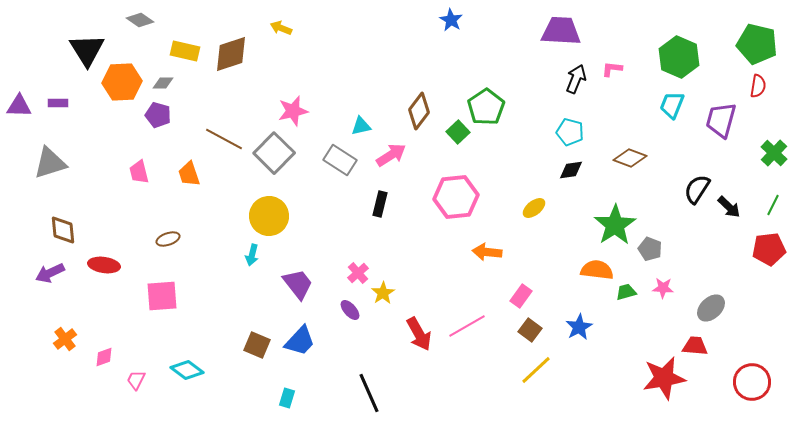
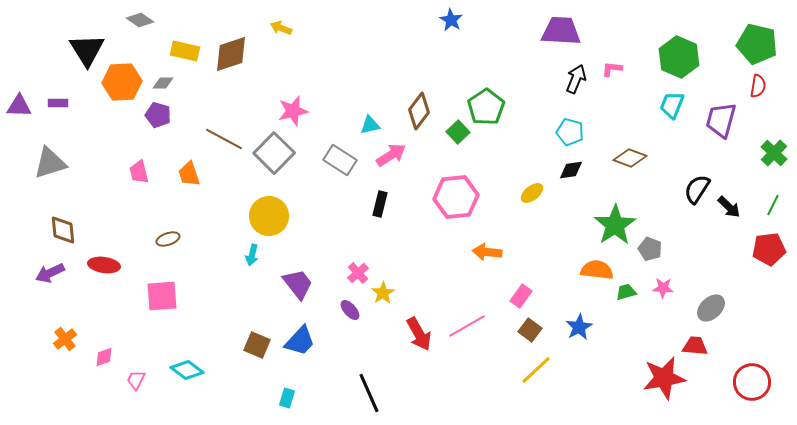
cyan triangle at (361, 126): moved 9 px right, 1 px up
yellow ellipse at (534, 208): moved 2 px left, 15 px up
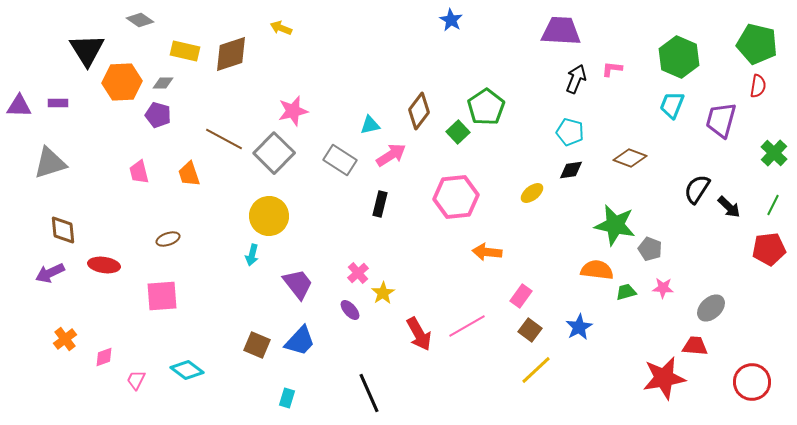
green star at (615, 225): rotated 27 degrees counterclockwise
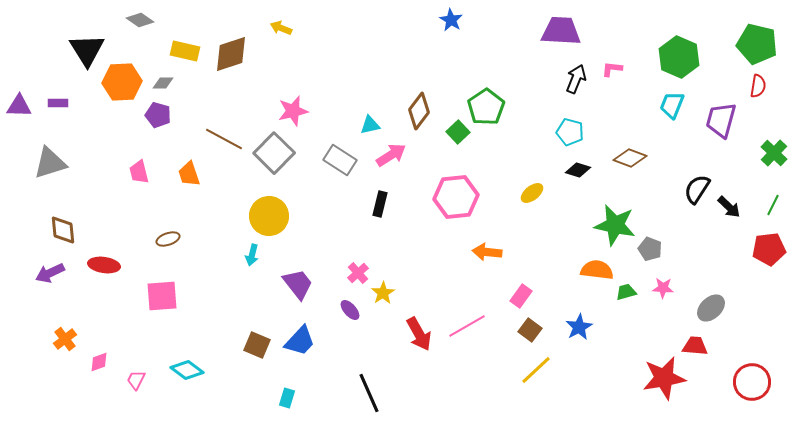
black diamond at (571, 170): moved 7 px right; rotated 25 degrees clockwise
pink diamond at (104, 357): moved 5 px left, 5 px down
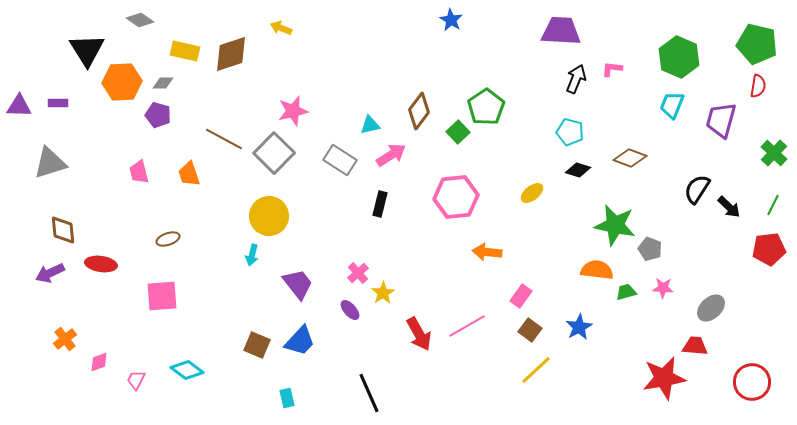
red ellipse at (104, 265): moved 3 px left, 1 px up
cyan rectangle at (287, 398): rotated 30 degrees counterclockwise
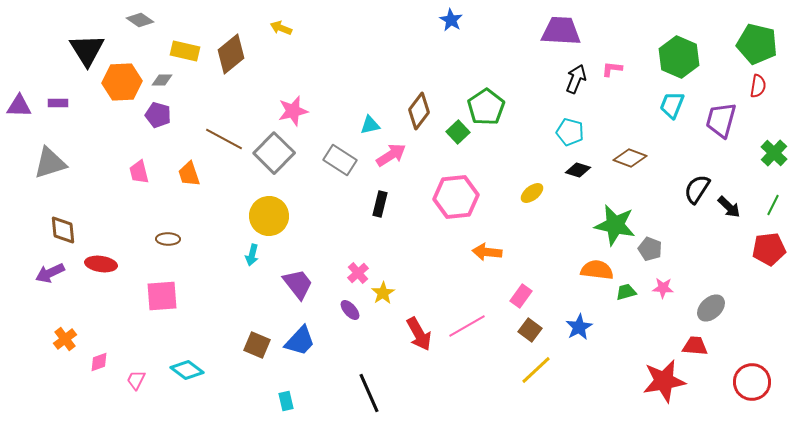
brown diamond at (231, 54): rotated 21 degrees counterclockwise
gray diamond at (163, 83): moved 1 px left, 3 px up
brown ellipse at (168, 239): rotated 20 degrees clockwise
red star at (664, 378): moved 3 px down
cyan rectangle at (287, 398): moved 1 px left, 3 px down
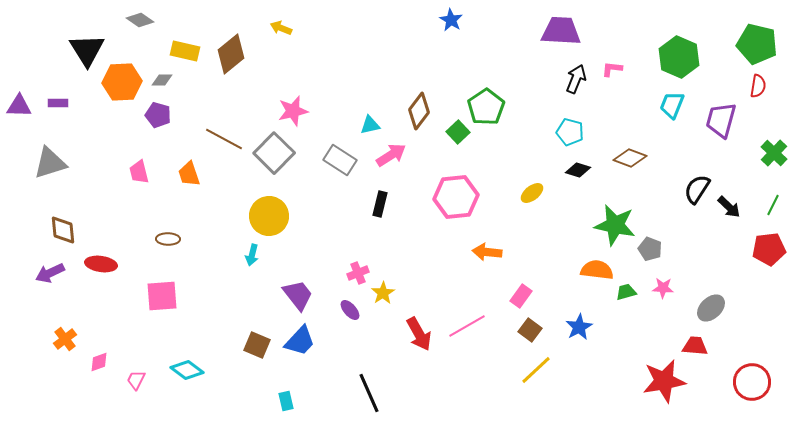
pink cross at (358, 273): rotated 20 degrees clockwise
purple trapezoid at (298, 284): moved 11 px down
